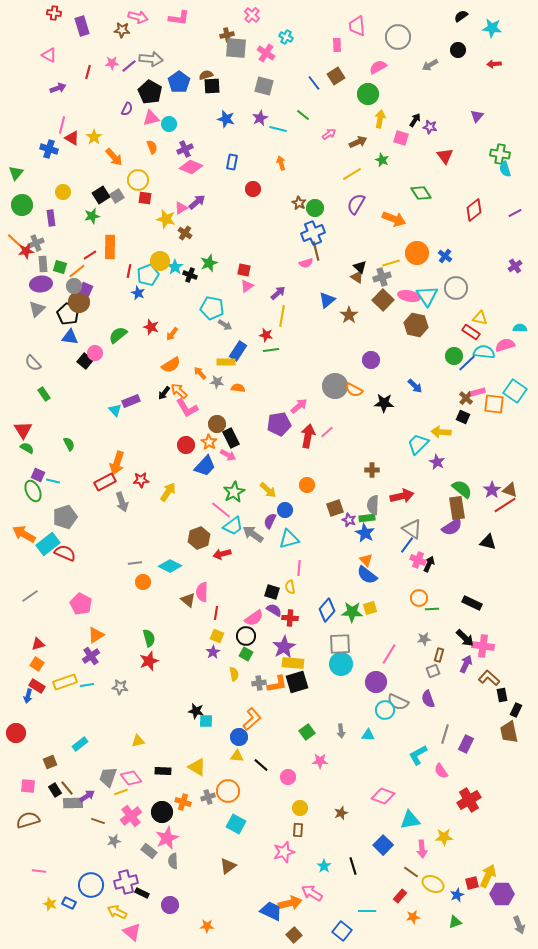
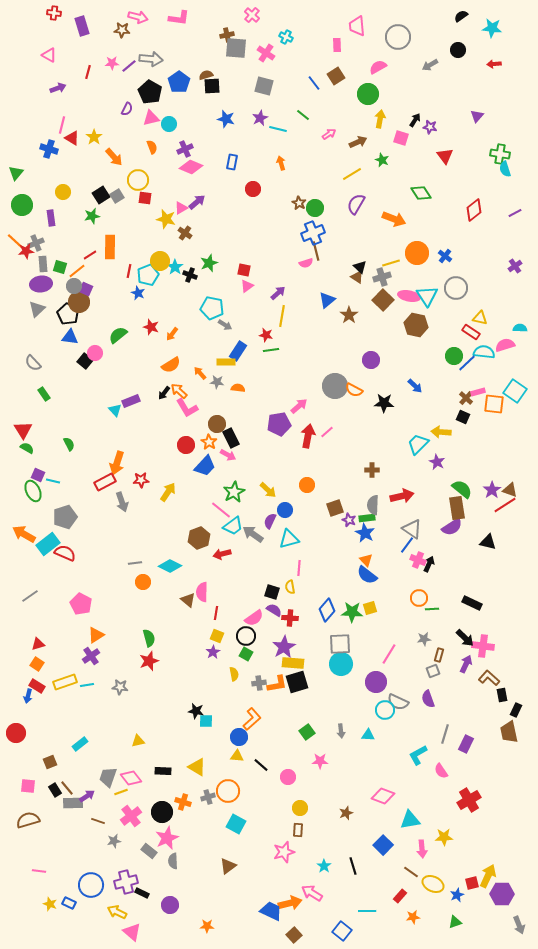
brown star at (341, 813): moved 5 px right
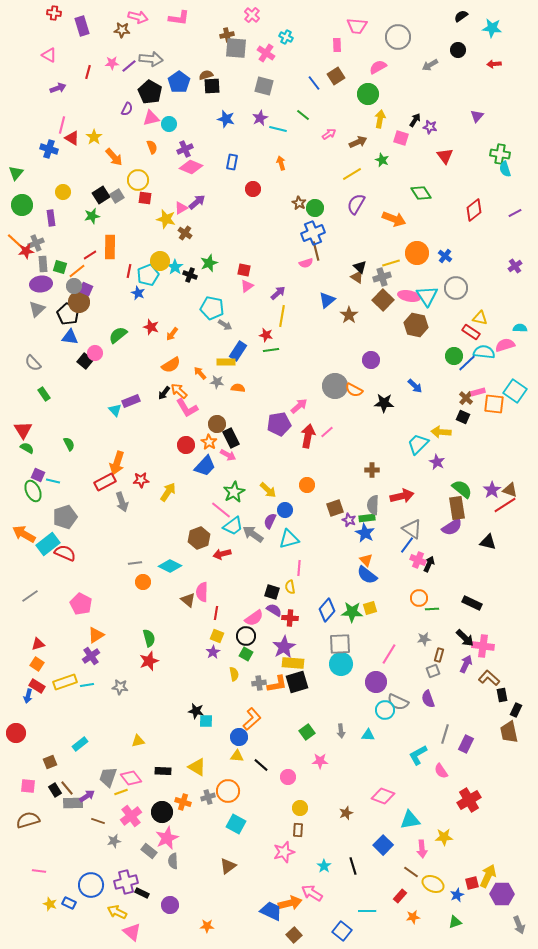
pink trapezoid at (357, 26): rotated 80 degrees counterclockwise
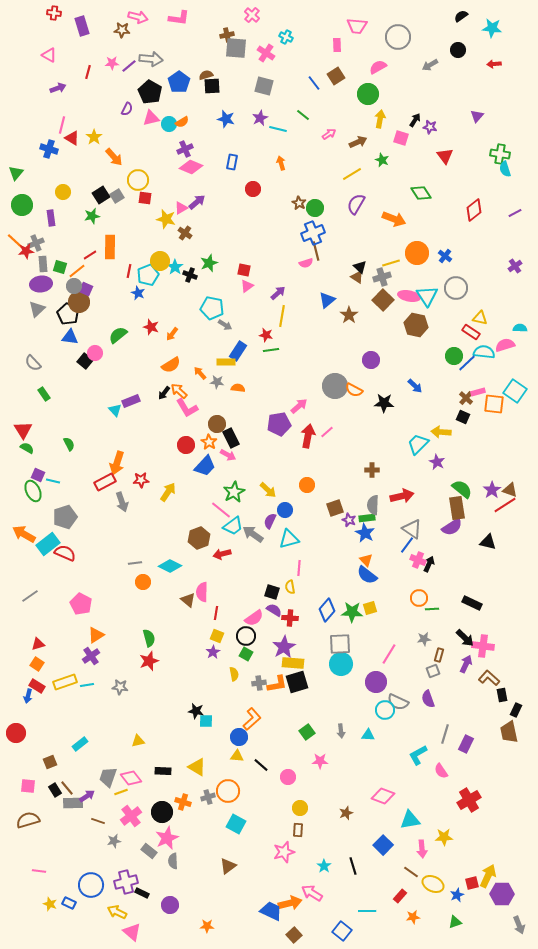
orange semicircle at (152, 147): moved 30 px right, 25 px up; rotated 80 degrees clockwise
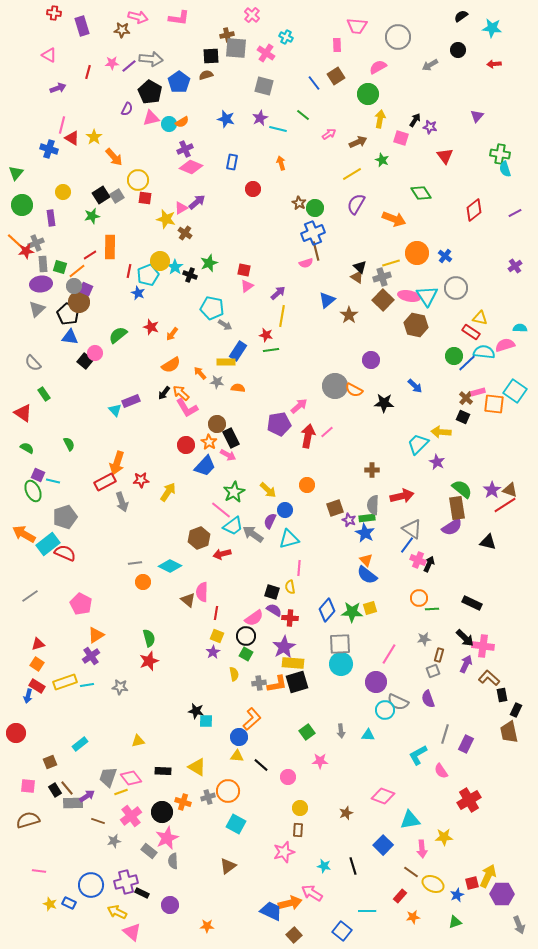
black square at (212, 86): moved 1 px left, 30 px up
orange arrow at (179, 391): moved 2 px right, 2 px down
red triangle at (23, 430): moved 17 px up; rotated 24 degrees counterclockwise
cyan star at (324, 866): rotated 24 degrees counterclockwise
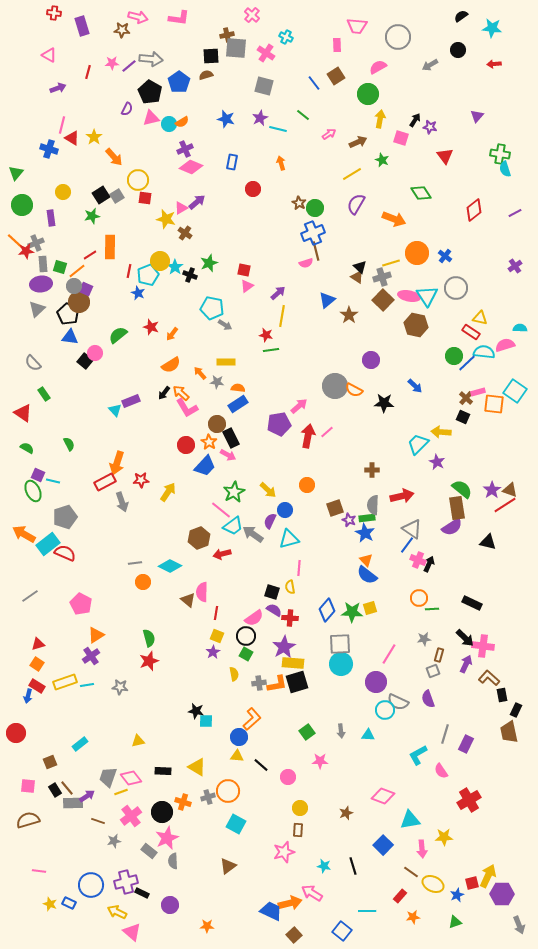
blue rectangle at (238, 351): moved 53 px down; rotated 24 degrees clockwise
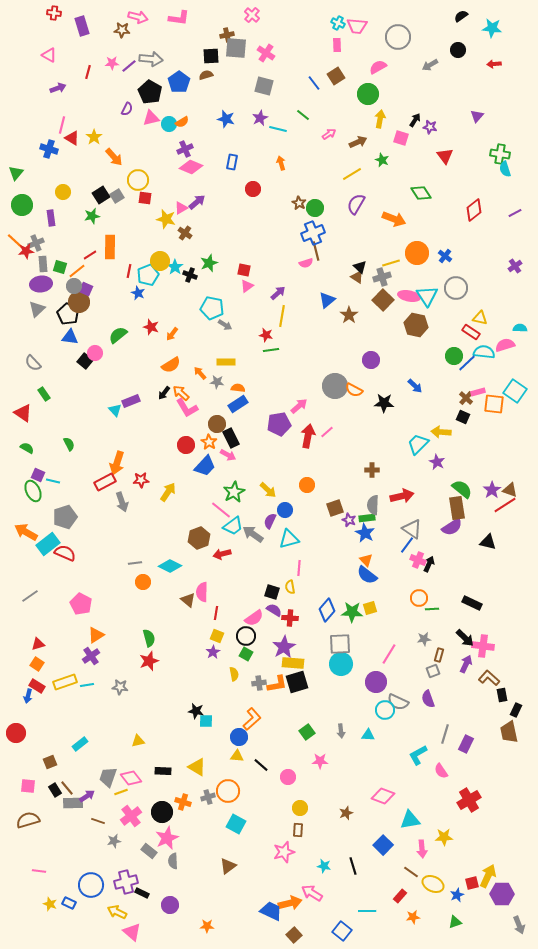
cyan cross at (286, 37): moved 52 px right, 14 px up
orange arrow at (24, 534): moved 2 px right, 2 px up
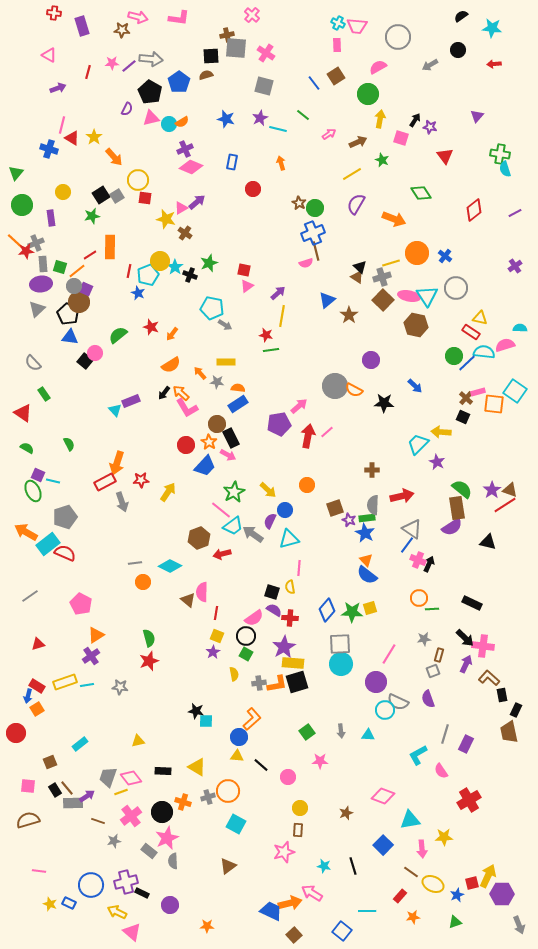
orange square at (37, 664): moved 45 px down; rotated 24 degrees clockwise
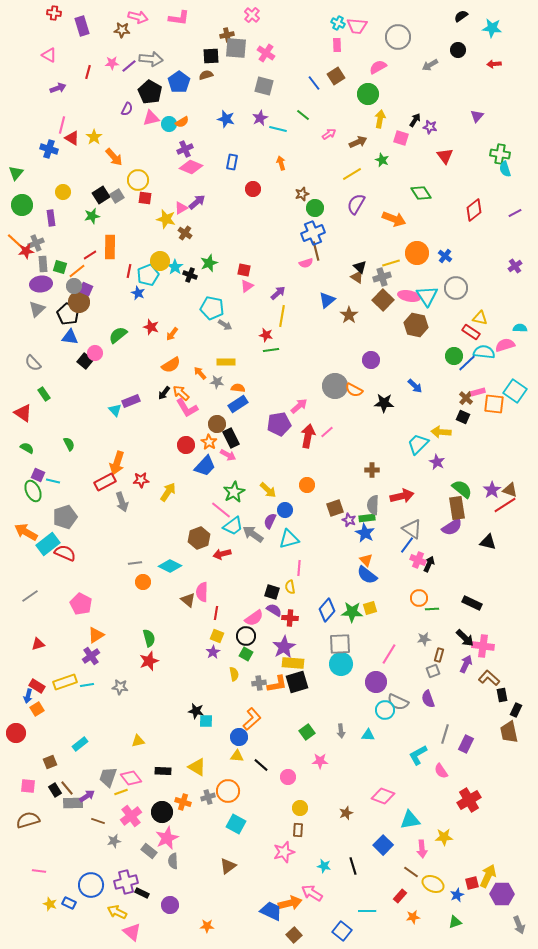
brown star at (299, 203): moved 3 px right, 9 px up; rotated 24 degrees clockwise
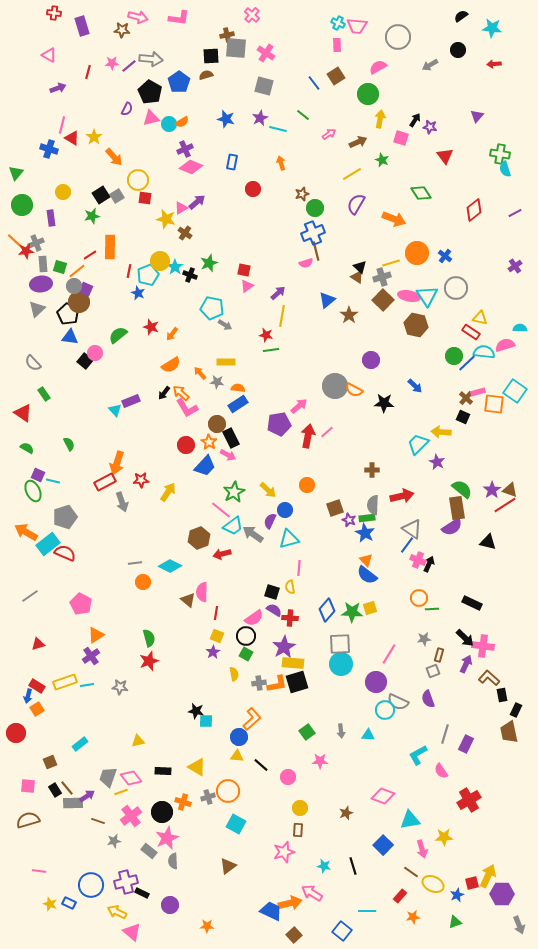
pink arrow at (422, 849): rotated 12 degrees counterclockwise
